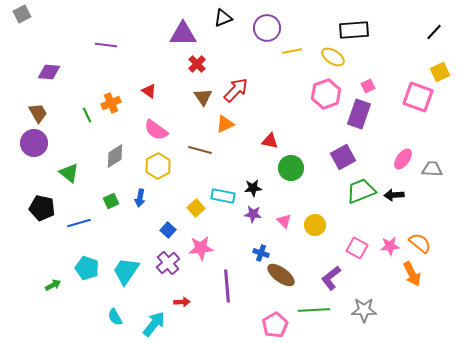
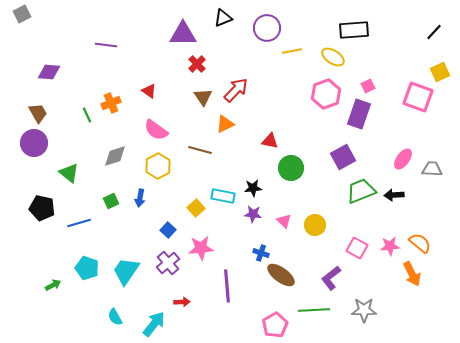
gray diamond at (115, 156): rotated 15 degrees clockwise
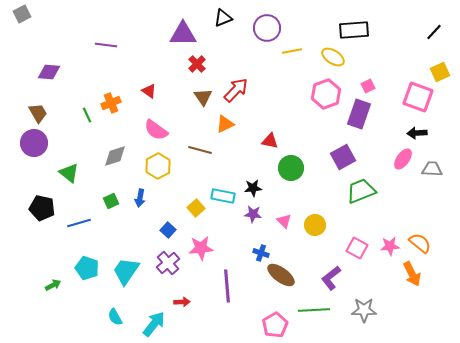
black arrow at (394, 195): moved 23 px right, 62 px up
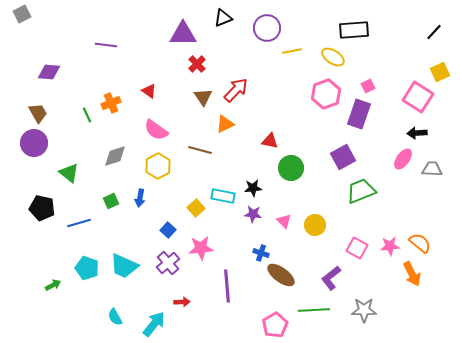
pink square at (418, 97): rotated 12 degrees clockwise
cyan trapezoid at (126, 271): moved 2 px left, 5 px up; rotated 100 degrees counterclockwise
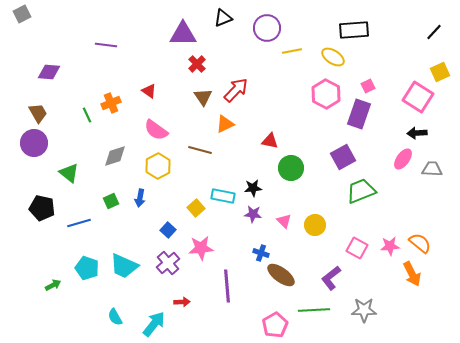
pink hexagon at (326, 94): rotated 12 degrees counterclockwise
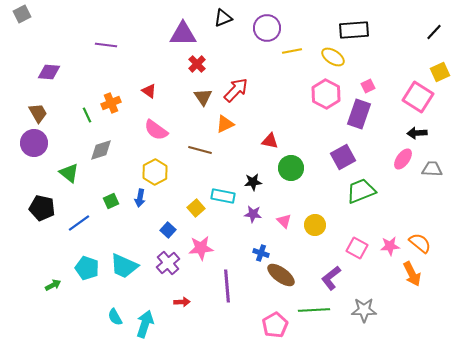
gray diamond at (115, 156): moved 14 px left, 6 px up
yellow hexagon at (158, 166): moved 3 px left, 6 px down
black star at (253, 188): moved 6 px up
blue line at (79, 223): rotated 20 degrees counterclockwise
cyan arrow at (154, 324): moved 9 px left; rotated 20 degrees counterclockwise
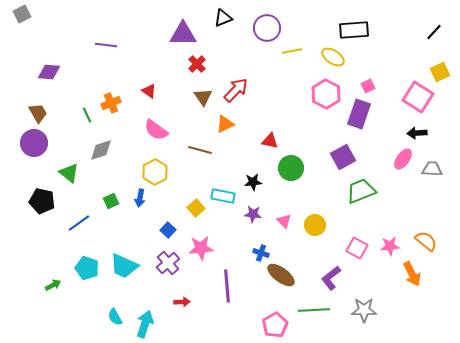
black pentagon at (42, 208): moved 7 px up
orange semicircle at (420, 243): moved 6 px right, 2 px up
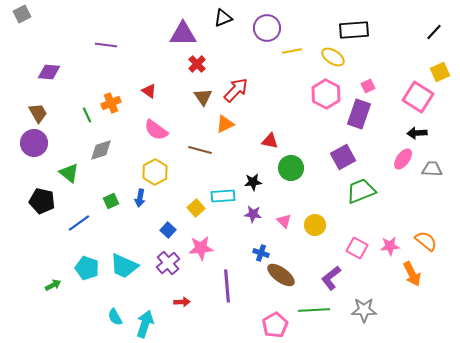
cyan rectangle at (223, 196): rotated 15 degrees counterclockwise
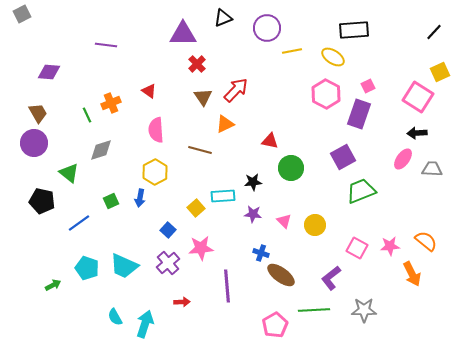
pink semicircle at (156, 130): rotated 50 degrees clockwise
